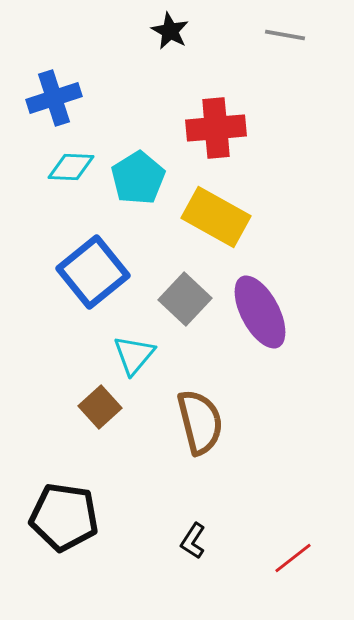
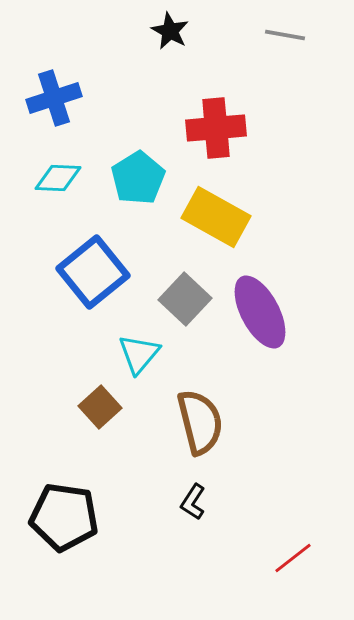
cyan diamond: moved 13 px left, 11 px down
cyan triangle: moved 5 px right, 1 px up
black L-shape: moved 39 px up
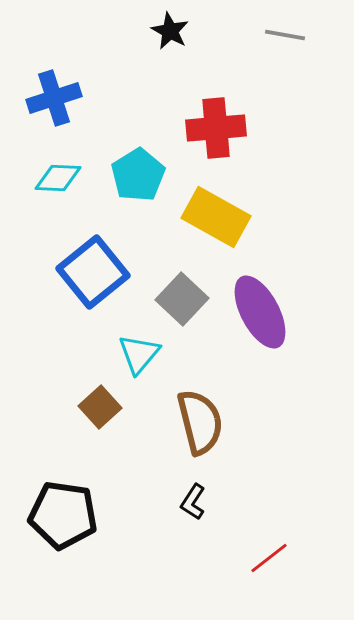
cyan pentagon: moved 3 px up
gray square: moved 3 px left
black pentagon: moved 1 px left, 2 px up
red line: moved 24 px left
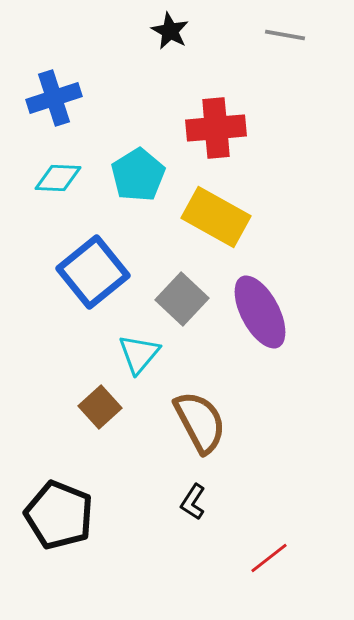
brown semicircle: rotated 14 degrees counterclockwise
black pentagon: moved 4 px left; rotated 14 degrees clockwise
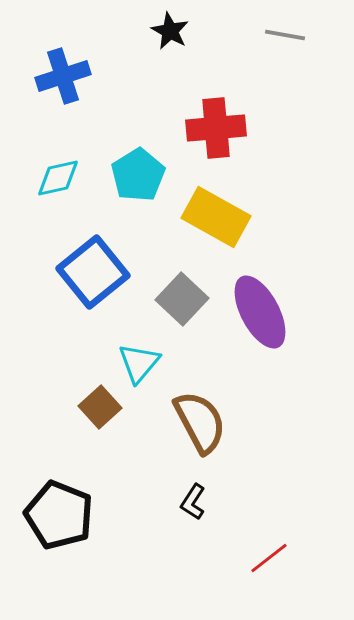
blue cross: moved 9 px right, 22 px up
cyan diamond: rotated 15 degrees counterclockwise
cyan triangle: moved 9 px down
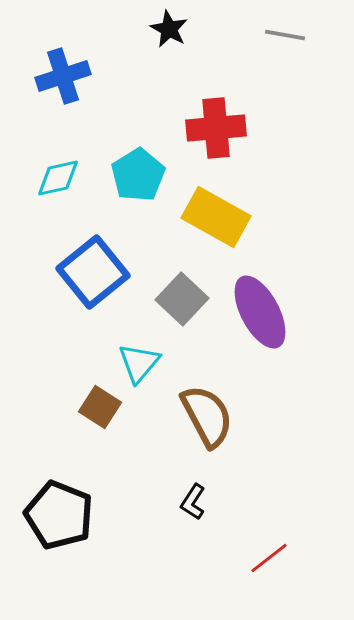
black star: moved 1 px left, 2 px up
brown square: rotated 15 degrees counterclockwise
brown semicircle: moved 7 px right, 6 px up
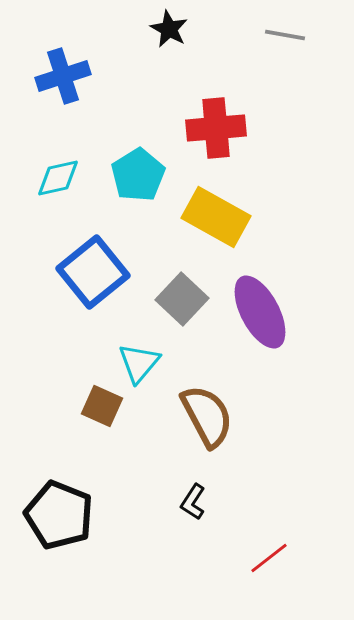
brown square: moved 2 px right, 1 px up; rotated 9 degrees counterclockwise
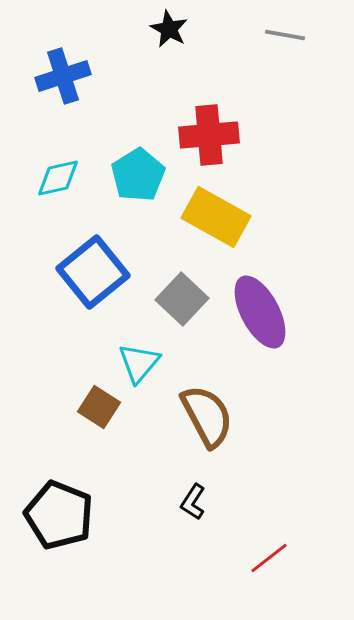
red cross: moved 7 px left, 7 px down
brown square: moved 3 px left, 1 px down; rotated 9 degrees clockwise
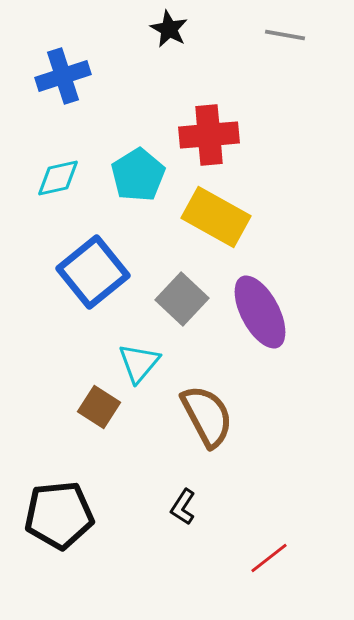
black L-shape: moved 10 px left, 5 px down
black pentagon: rotated 28 degrees counterclockwise
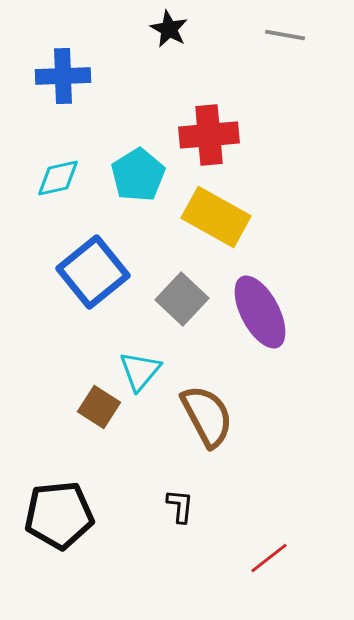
blue cross: rotated 16 degrees clockwise
cyan triangle: moved 1 px right, 8 px down
black L-shape: moved 3 px left, 1 px up; rotated 153 degrees clockwise
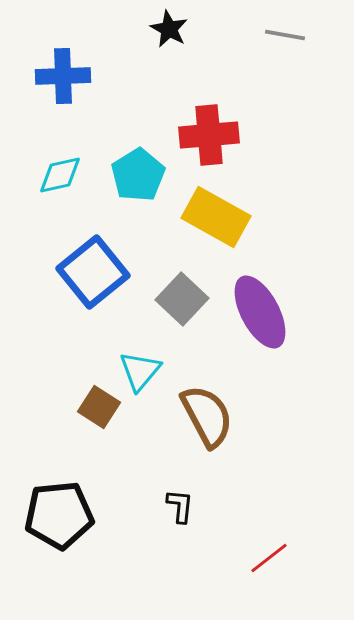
cyan diamond: moved 2 px right, 3 px up
